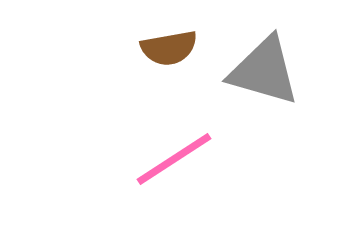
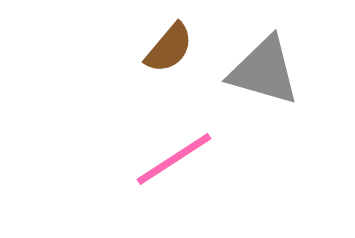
brown semicircle: rotated 40 degrees counterclockwise
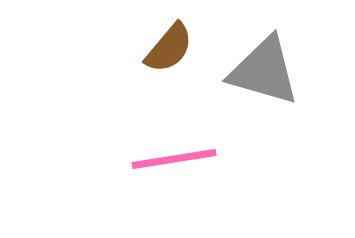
pink line: rotated 24 degrees clockwise
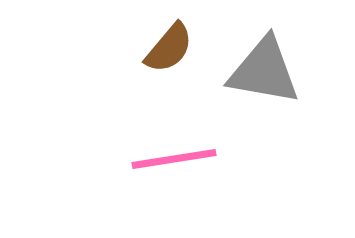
gray triangle: rotated 6 degrees counterclockwise
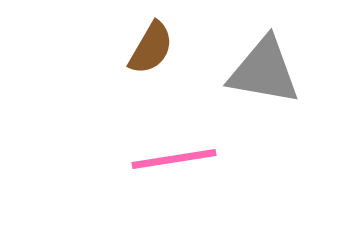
brown semicircle: moved 18 px left; rotated 10 degrees counterclockwise
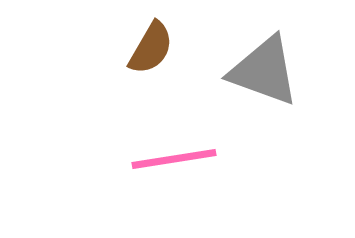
gray triangle: rotated 10 degrees clockwise
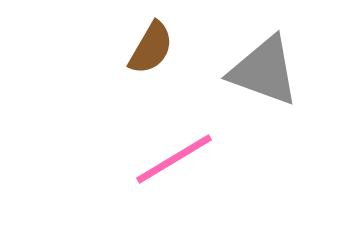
pink line: rotated 22 degrees counterclockwise
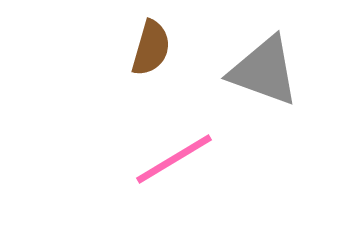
brown semicircle: rotated 14 degrees counterclockwise
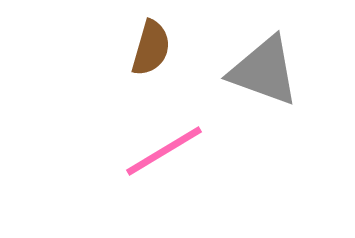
pink line: moved 10 px left, 8 px up
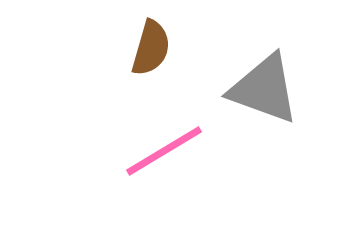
gray triangle: moved 18 px down
